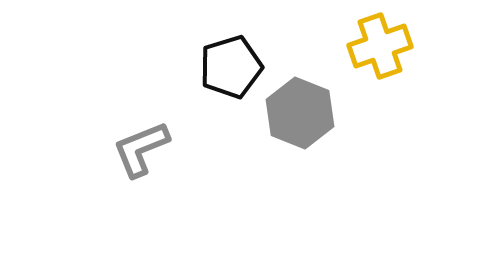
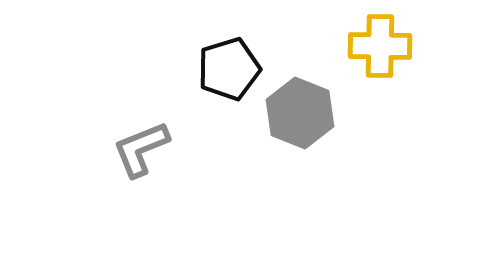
yellow cross: rotated 20 degrees clockwise
black pentagon: moved 2 px left, 2 px down
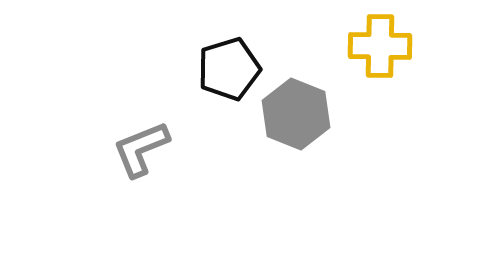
gray hexagon: moved 4 px left, 1 px down
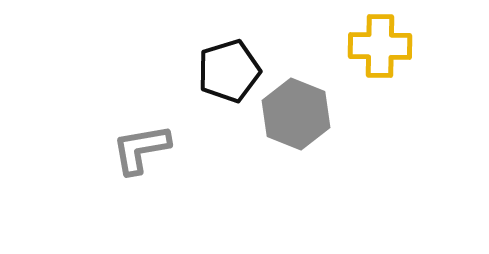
black pentagon: moved 2 px down
gray L-shape: rotated 12 degrees clockwise
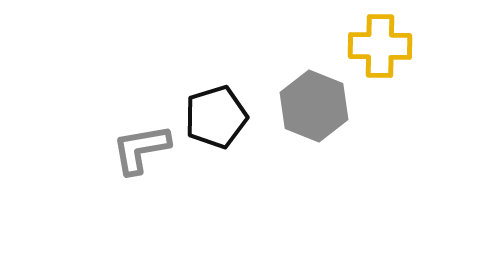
black pentagon: moved 13 px left, 46 px down
gray hexagon: moved 18 px right, 8 px up
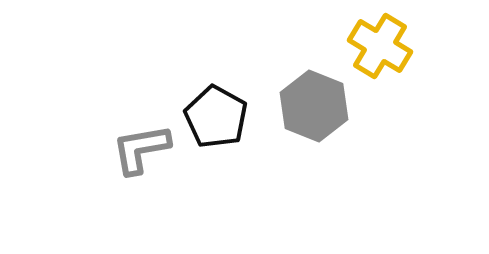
yellow cross: rotated 30 degrees clockwise
black pentagon: rotated 26 degrees counterclockwise
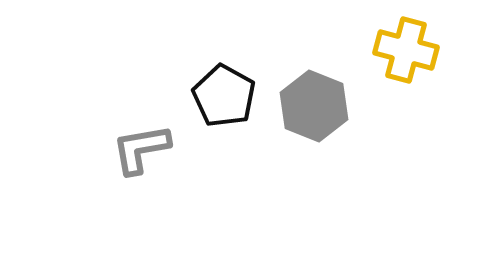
yellow cross: moved 26 px right, 4 px down; rotated 16 degrees counterclockwise
black pentagon: moved 8 px right, 21 px up
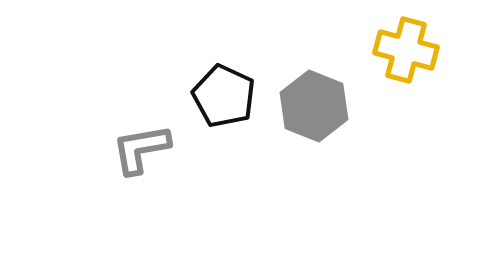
black pentagon: rotated 4 degrees counterclockwise
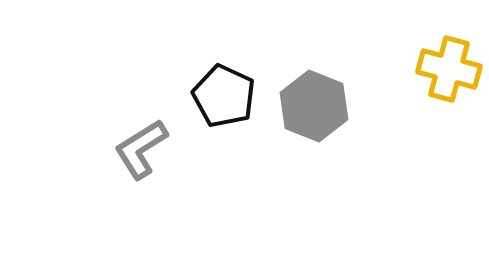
yellow cross: moved 43 px right, 19 px down
gray L-shape: rotated 22 degrees counterclockwise
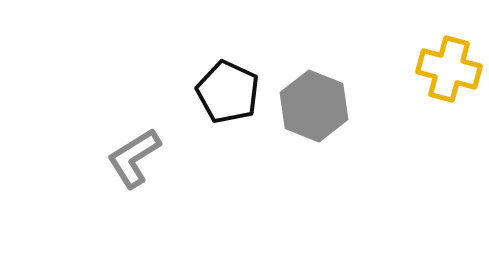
black pentagon: moved 4 px right, 4 px up
gray L-shape: moved 7 px left, 9 px down
